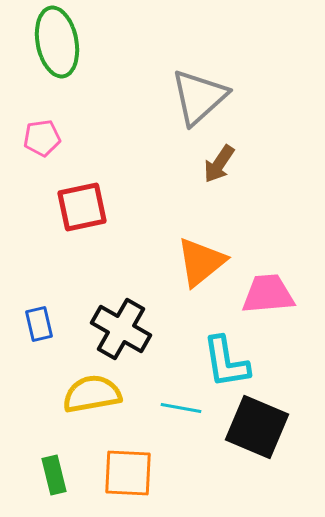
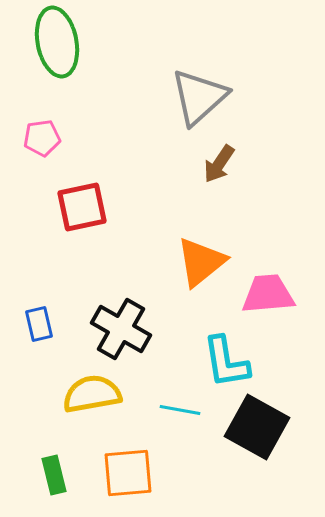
cyan line: moved 1 px left, 2 px down
black square: rotated 6 degrees clockwise
orange square: rotated 8 degrees counterclockwise
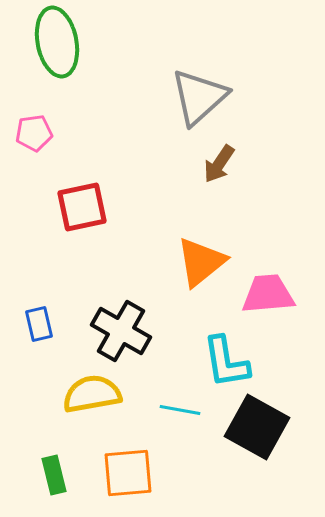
pink pentagon: moved 8 px left, 5 px up
black cross: moved 2 px down
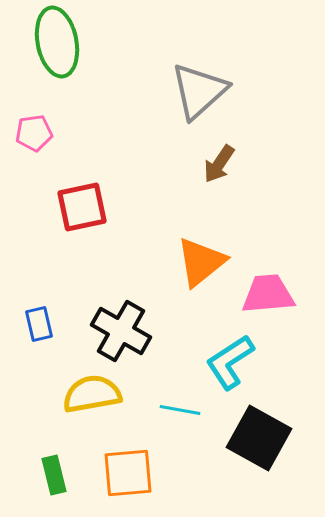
gray triangle: moved 6 px up
cyan L-shape: moved 4 px right; rotated 66 degrees clockwise
black square: moved 2 px right, 11 px down
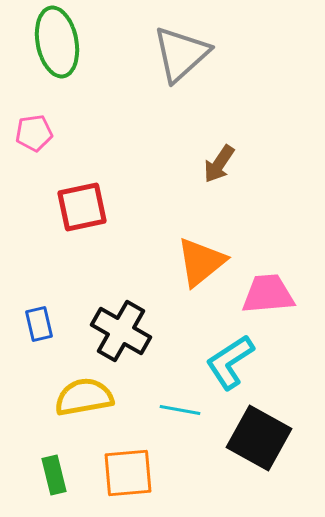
gray triangle: moved 18 px left, 37 px up
yellow semicircle: moved 8 px left, 3 px down
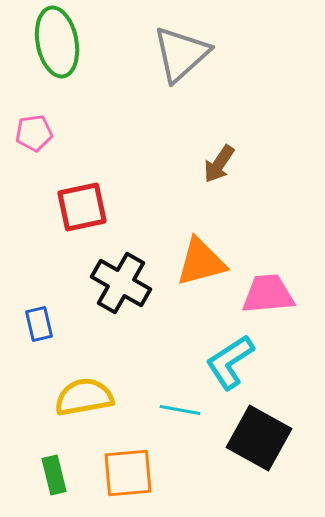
orange triangle: rotated 24 degrees clockwise
black cross: moved 48 px up
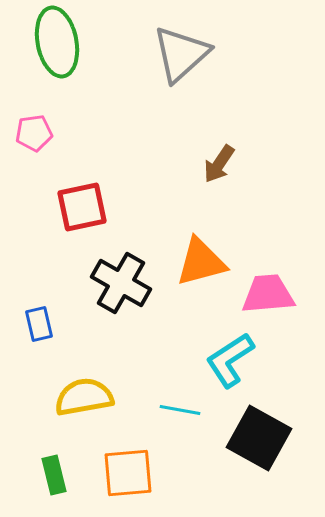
cyan L-shape: moved 2 px up
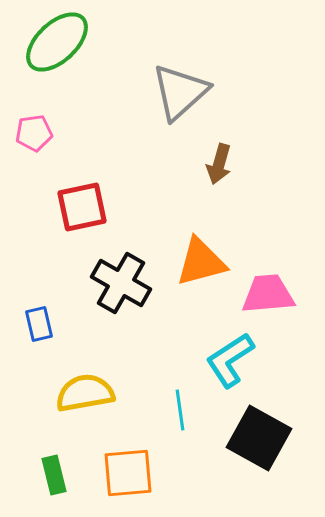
green ellipse: rotated 58 degrees clockwise
gray triangle: moved 1 px left, 38 px down
brown arrow: rotated 18 degrees counterclockwise
yellow semicircle: moved 1 px right, 4 px up
cyan line: rotated 72 degrees clockwise
